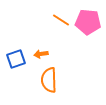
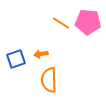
orange line: moved 3 px down
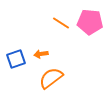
pink pentagon: moved 2 px right
orange semicircle: moved 2 px right, 2 px up; rotated 55 degrees clockwise
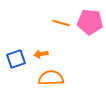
orange line: rotated 18 degrees counterclockwise
orange semicircle: rotated 35 degrees clockwise
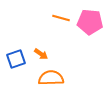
orange line: moved 5 px up
orange arrow: rotated 136 degrees counterclockwise
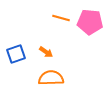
orange arrow: moved 5 px right, 2 px up
blue square: moved 5 px up
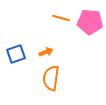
orange arrow: rotated 56 degrees counterclockwise
orange semicircle: rotated 80 degrees counterclockwise
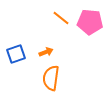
orange line: rotated 24 degrees clockwise
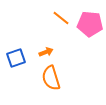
pink pentagon: moved 2 px down
blue square: moved 4 px down
orange semicircle: rotated 25 degrees counterclockwise
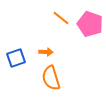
pink pentagon: rotated 15 degrees clockwise
orange arrow: rotated 24 degrees clockwise
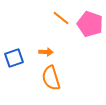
blue square: moved 2 px left
